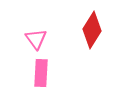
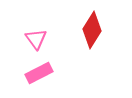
pink rectangle: moved 2 px left; rotated 60 degrees clockwise
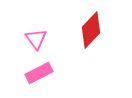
red diamond: moved 1 px left; rotated 12 degrees clockwise
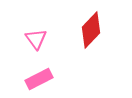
pink rectangle: moved 6 px down
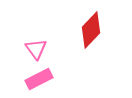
pink triangle: moved 10 px down
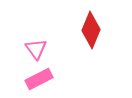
red diamond: rotated 21 degrees counterclockwise
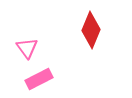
pink triangle: moved 9 px left, 1 px up
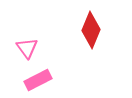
pink rectangle: moved 1 px left, 1 px down
